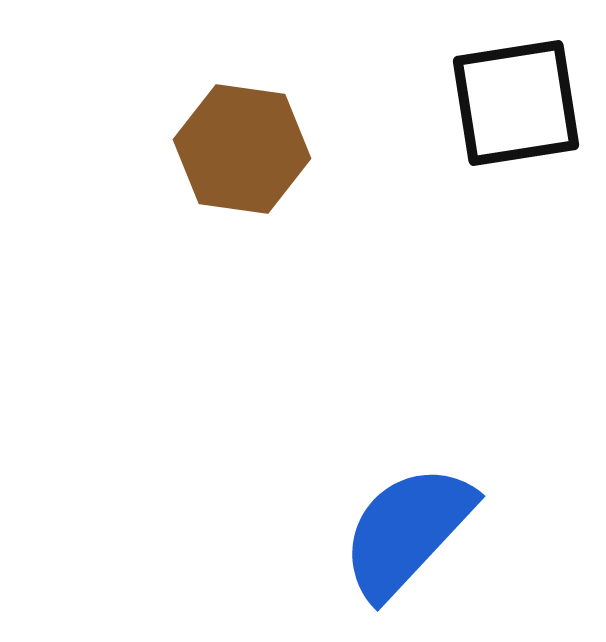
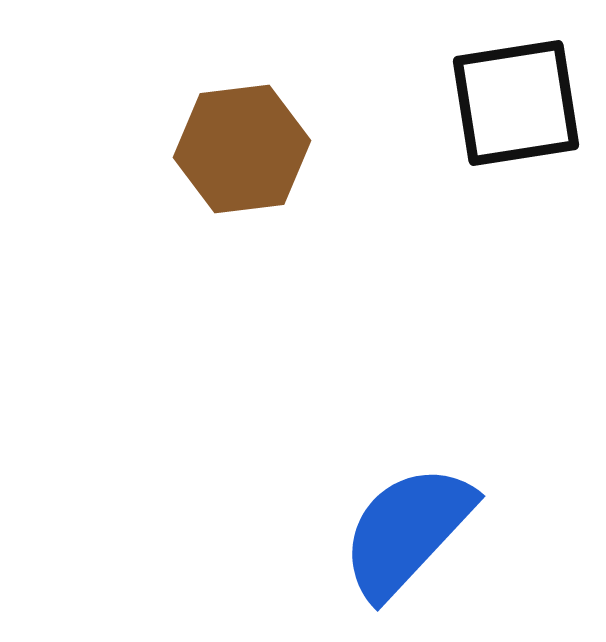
brown hexagon: rotated 15 degrees counterclockwise
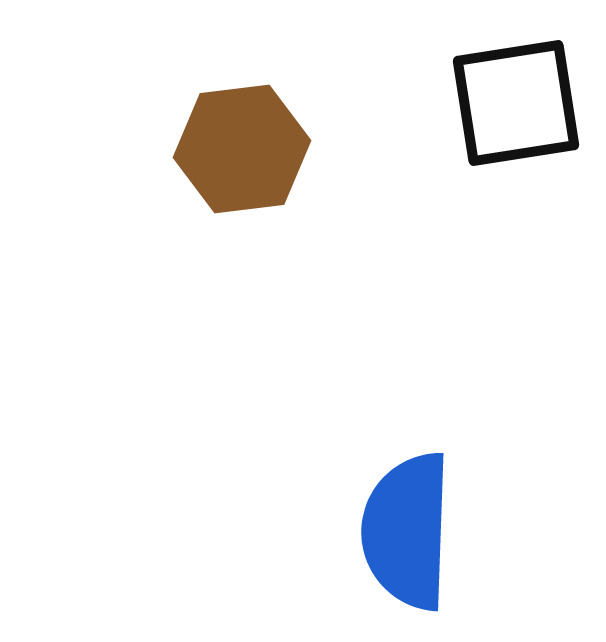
blue semicircle: rotated 41 degrees counterclockwise
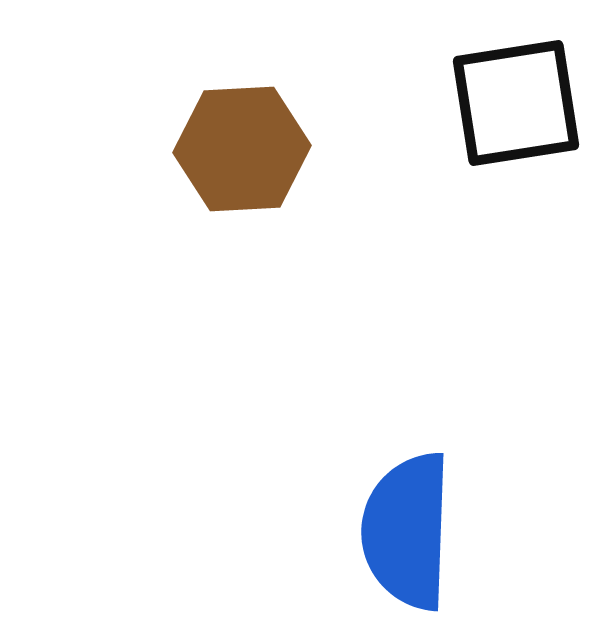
brown hexagon: rotated 4 degrees clockwise
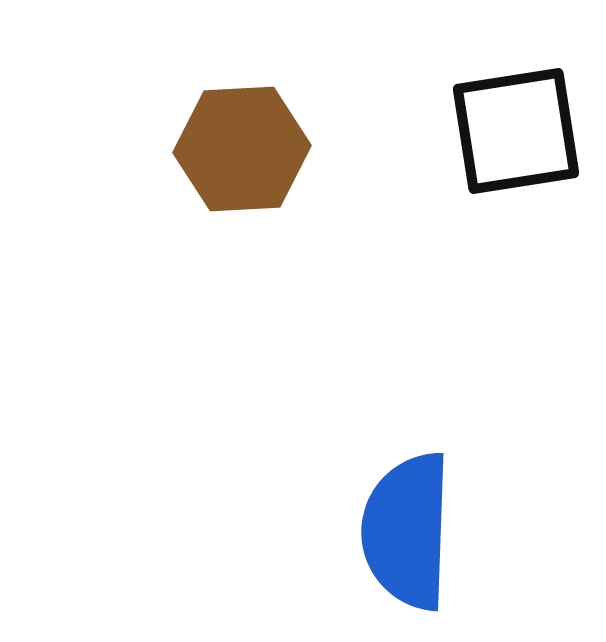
black square: moved 28 px down
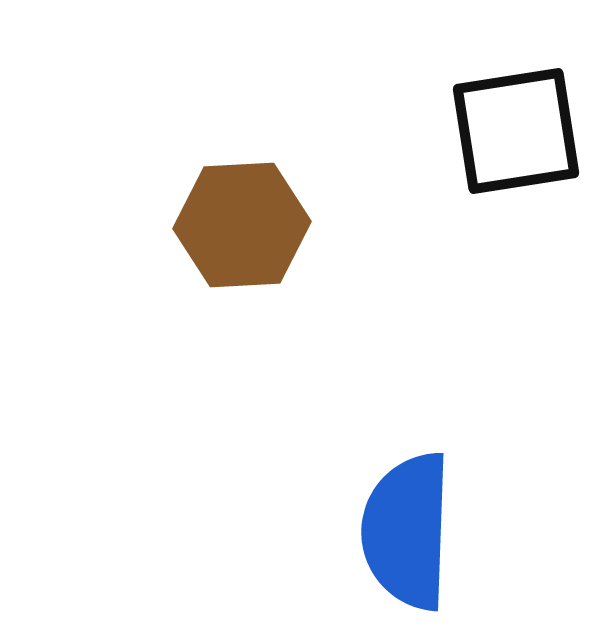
brown hexagon: moved 76 px down
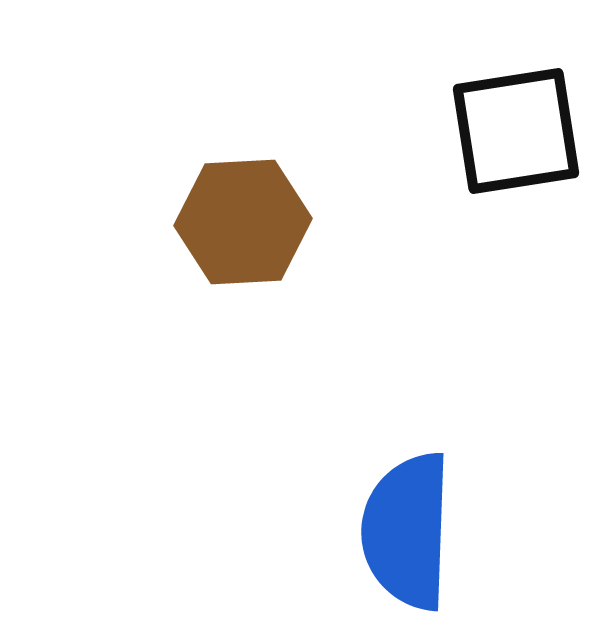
brown hexagon: moved 1 px right, 3 px up
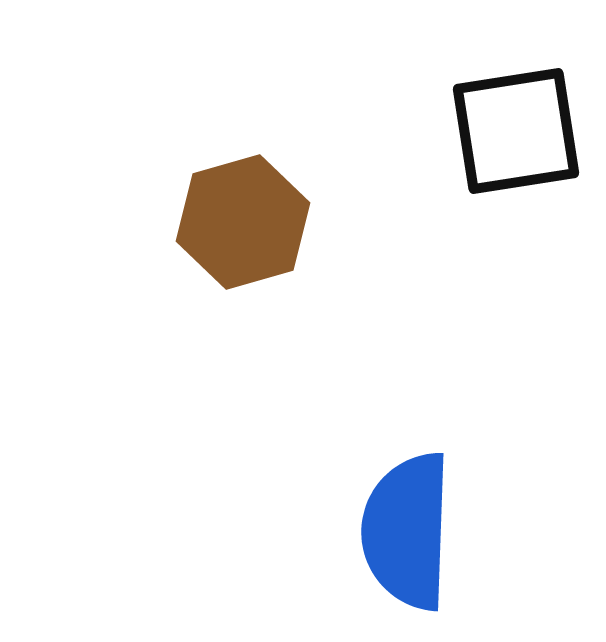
brown hexagon: rotated 13 degrees counterclockwise
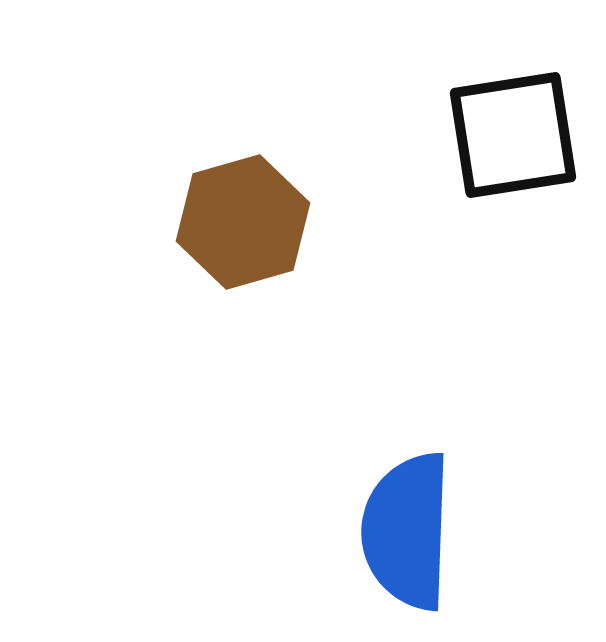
black square: moved 3 px left, 4 px down
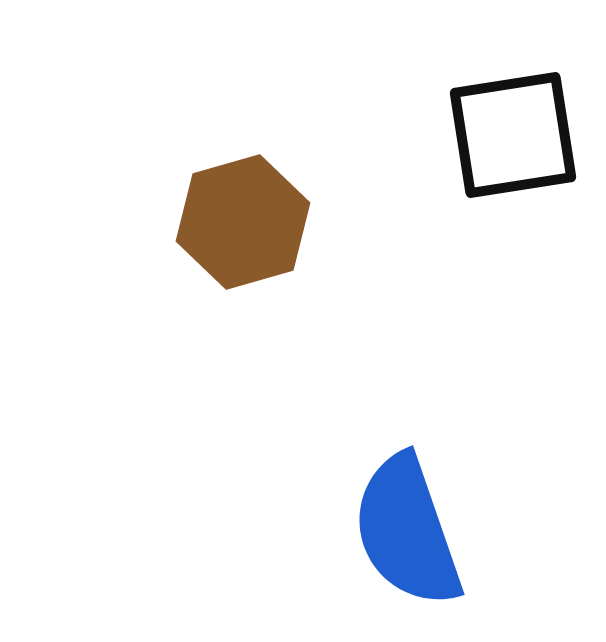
blue semicircle: rotated 21 degrees counterclockwise
